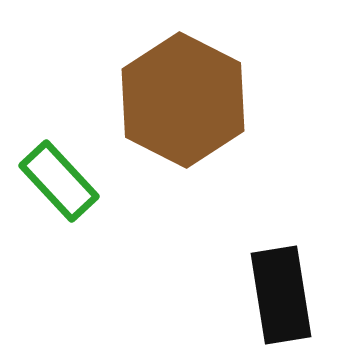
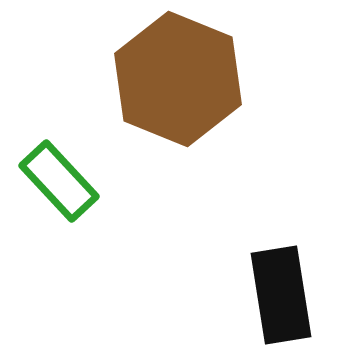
brown hexagon: moved 5 px left, 21 px up; rotated 5 degrees counterclockwise
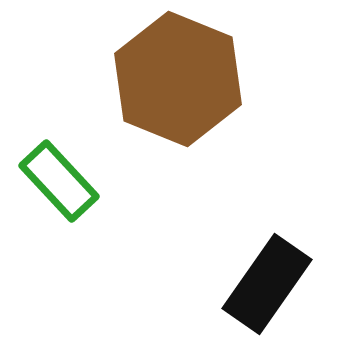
black rectangle: moved 14 px left, 11 px up; rotated 44 degrees clockwise
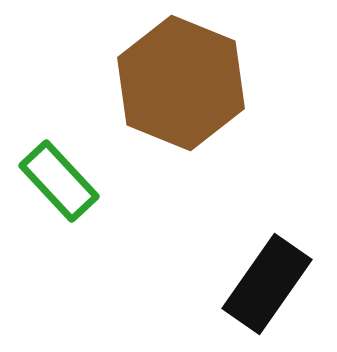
brown hexagon: moved 3 px right, 4 px down
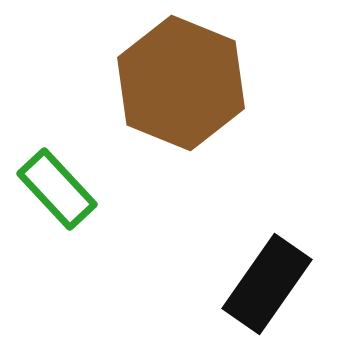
green rectangle: moved 2 px left, 8 px down
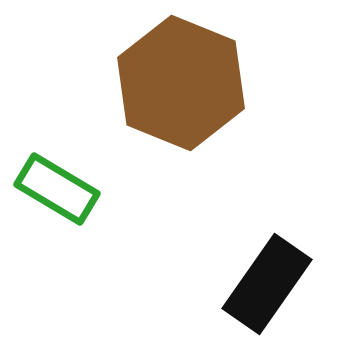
green rectangle: rotated 16 degrees counterclockwise
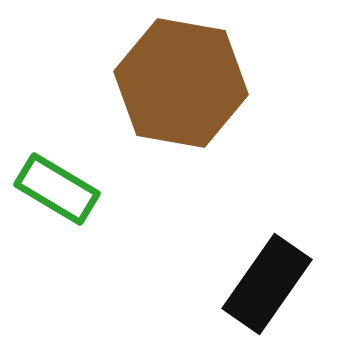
brown hexagon: rotated 12 degrees counterclockwise
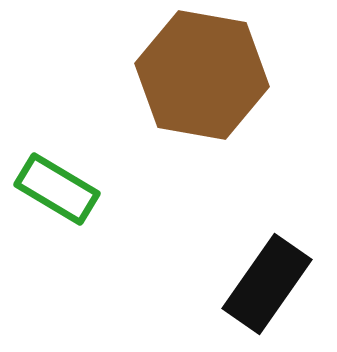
brown hexagon: moved 21 px right, 8 px up
